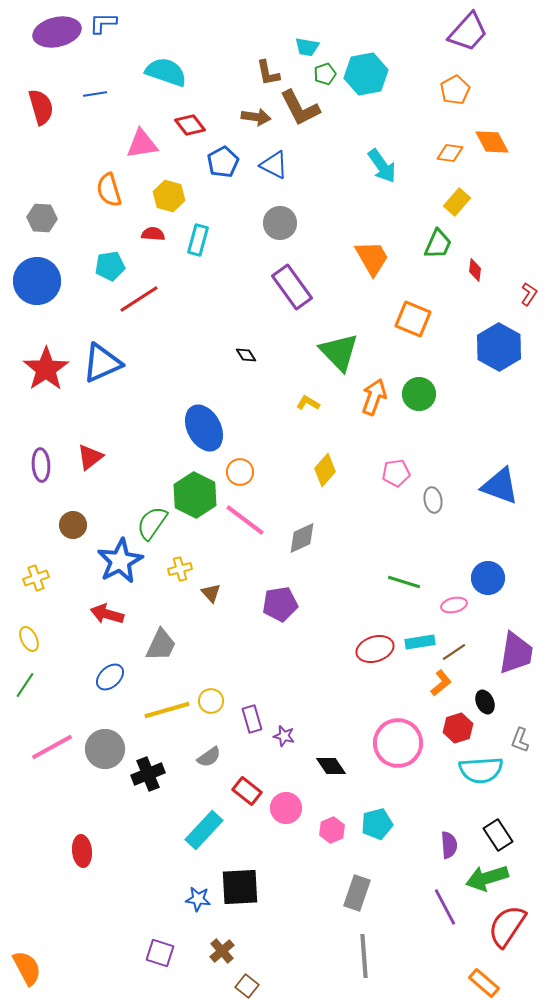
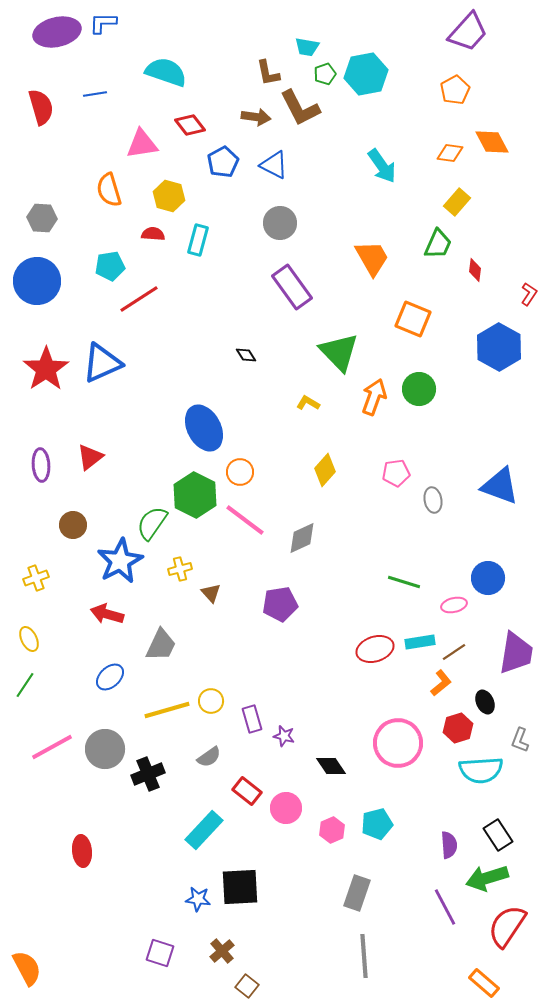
green circle at (419, 394): moved 5 px up
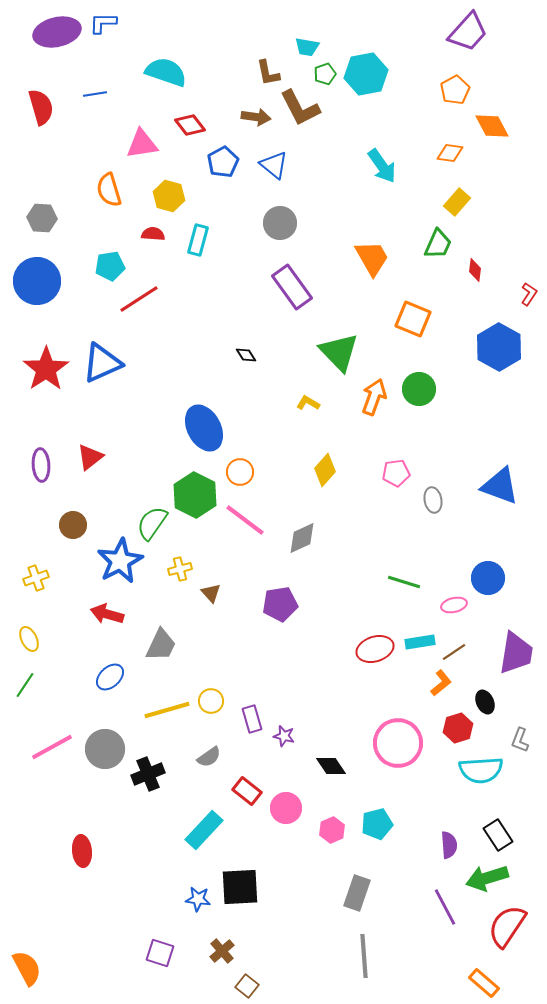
orange diamond at (492, 142): moved 16 px up
blue triangle at (274, 165): rotated 12 degrees clockwise
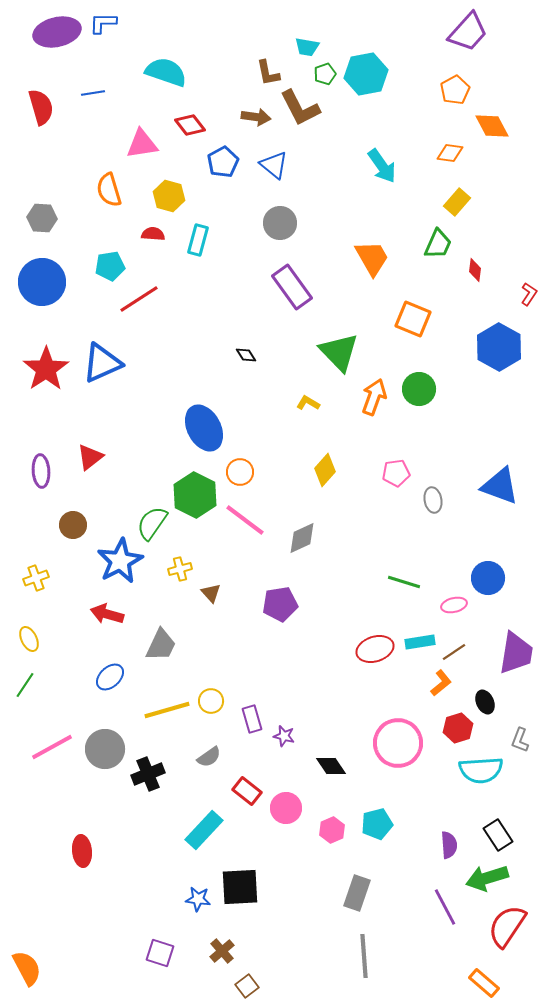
blue line at (95, 94): moved 2 px left, 1 px up
blue circle at (37, 281): moved 5 px right, 1 px down
purple ellipse at (41, 465): moved 6 px down
brown square at (247, 986): rotated 15 degrees clockwise
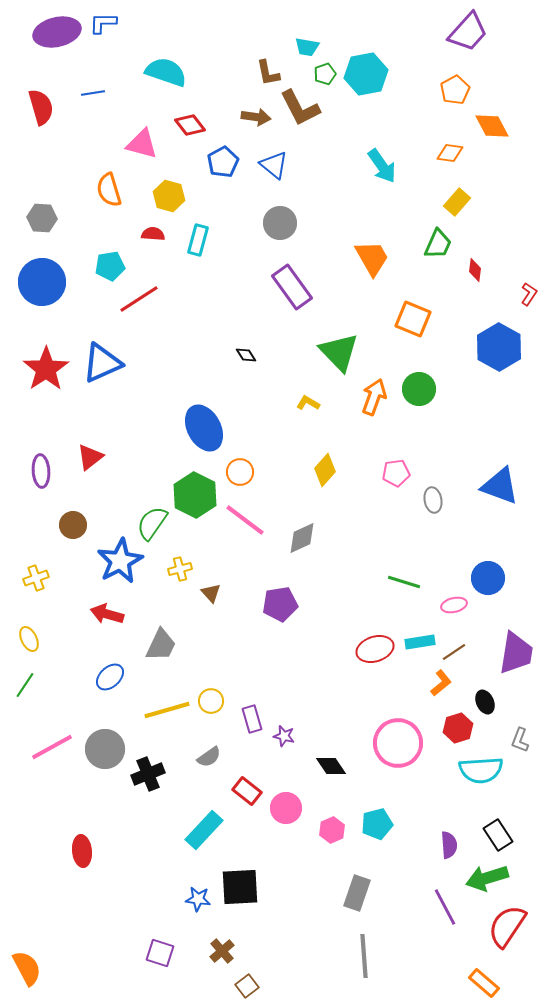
pink triangle at (142, 144): rotated 24 degrees clockwise
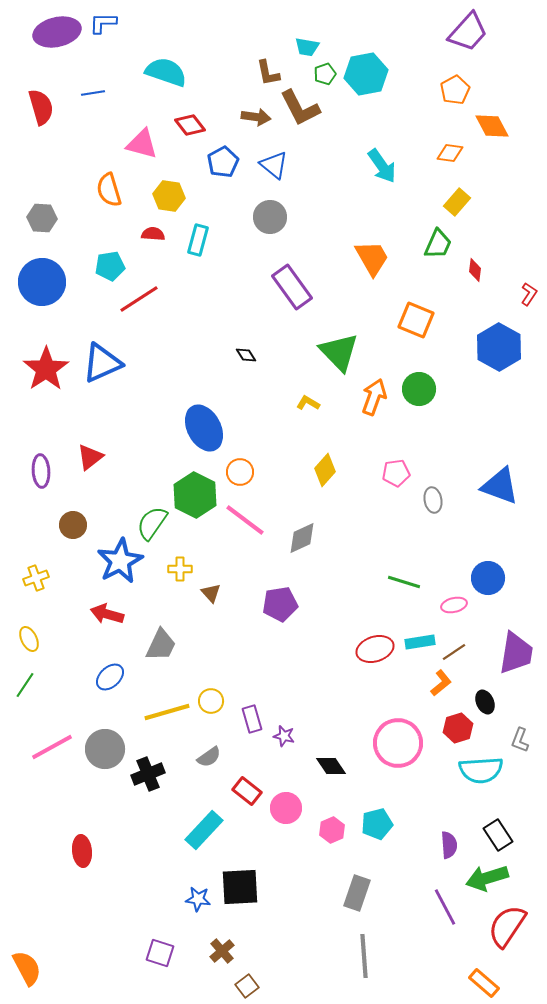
yellow hexagon at (169, 196): rotated 8 degrees counterclockwise
gray circle at (280, 223): moved 10 px left, 6 px up
orange square at (413, 319): moved 3 px right, 1 px down
yellow cross at (180, 569): rotated 15 degrees clockwise
yellow line at (167, 710): moved 2 px down
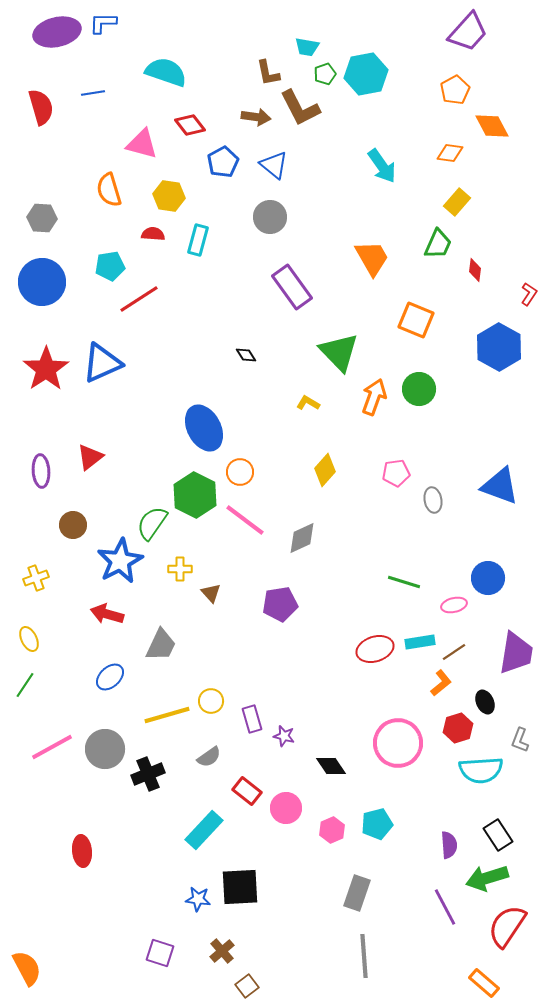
yellow line at (167, 712): moved 3 px down
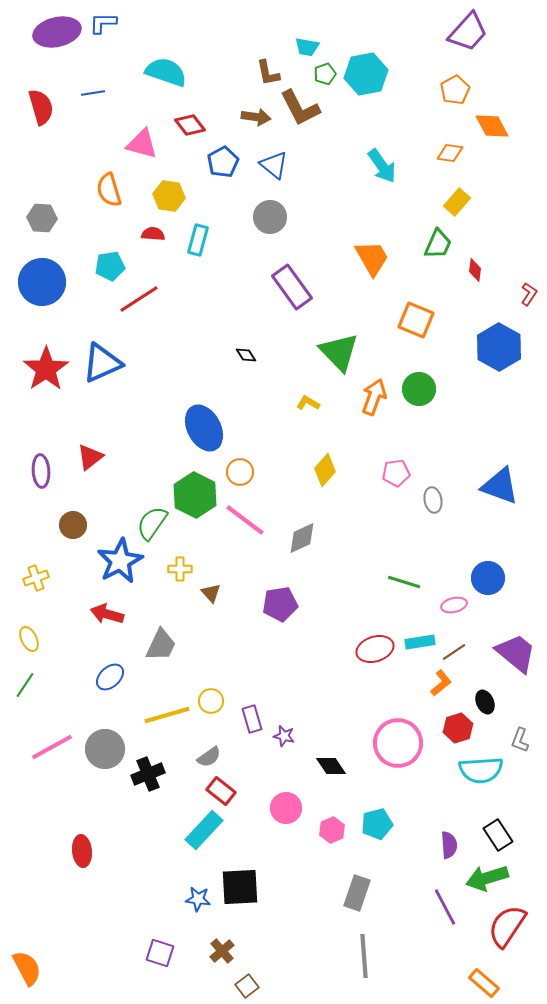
purple trapezoid at (516, 653): rotated 60 degrees counterclockwise
red rectangle at (247, 791): moved 26 px left
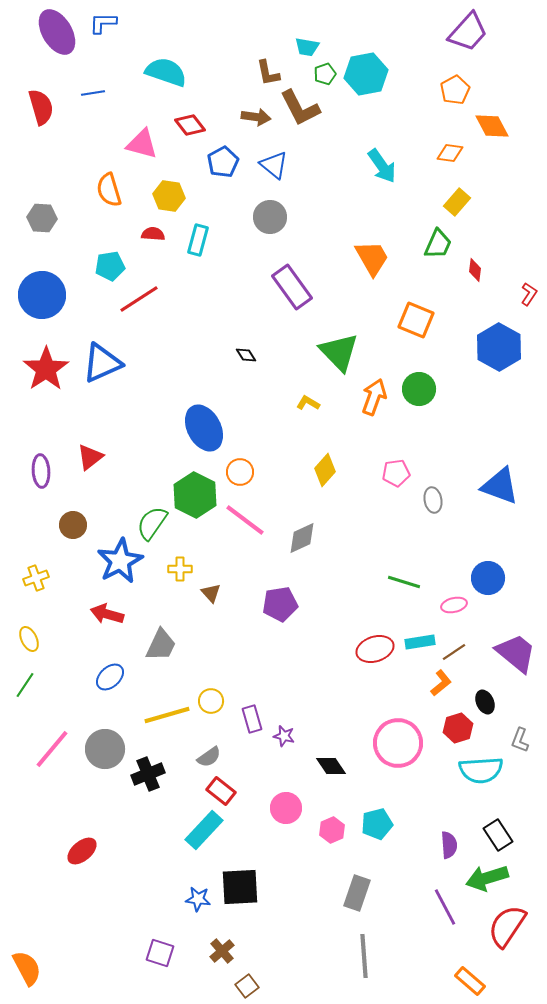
purple ellipse at (57, 32): rotated 72 degrees clockwise
blue circle at (42, 282): moved 13 px down
pink line at (52, 747): moved 2 px down; rotated 21 degrees counterclockwise
red ellipse at (82, 851): rotated 56 degrees clockwise
orange rectangle at (484, 983): moved 14 px left, 2 px up
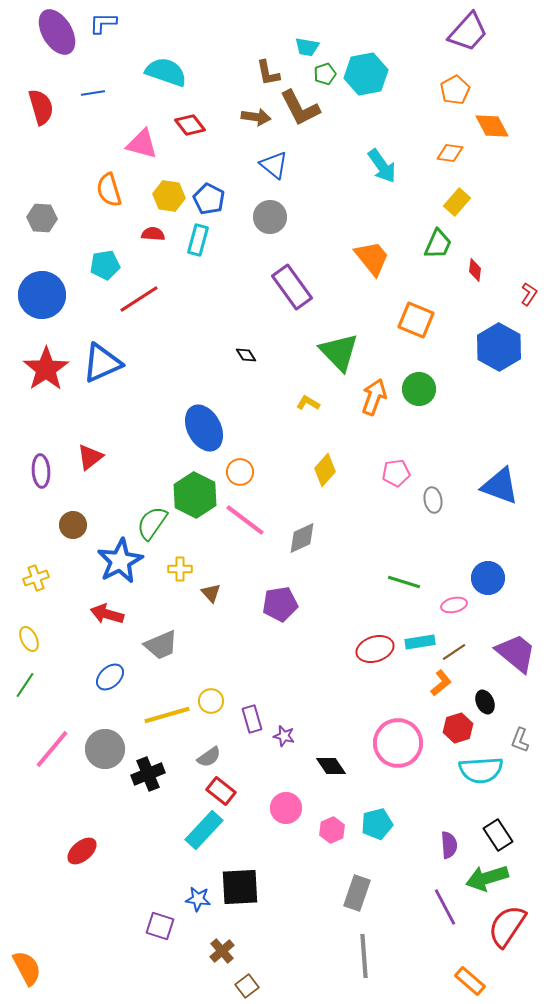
blue pentagon at (223, 162): moved 14 px left, 37 px down; rotated 16 degrees counterclockwise
orange trapezoid at (372, 258): rotated 9 degrees counterclockwise
cyan pentagon at (110, 266): moved 5 px left, 1 px up
gray trapezoid at (161, 645): rotated 42 degrees clockwise
purple square at (160, 953): moved 27 px up
